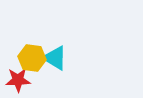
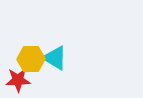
yellow hexagon: moved 1 px left, 1 px down; rotated 8 degrees counterclockwise
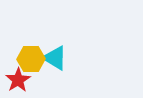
red star: rotated 30 degrees counterclockwise
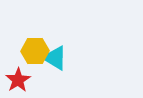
yellow hexagon: moved 4 px right, 8 px up
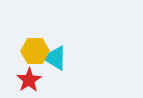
red star: moved 11 px right
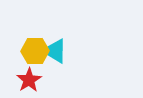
cyan triangle: moved 7 px up
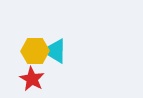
red star: moved 3 px right, 1 px up; rotated 10 degrees counterclockwise
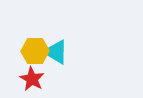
cyan triangle: moved 1 px right, 1 px down
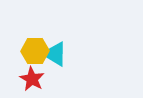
cyan triangle: moved 1 px left, 2 px down
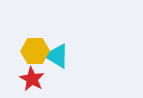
cyan triangle: moved 2 px right, 2 px down
